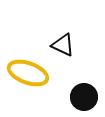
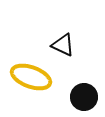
yellow ellipse: moved 3 px right, 4 px down
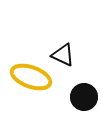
black triangle: moved 10 px down
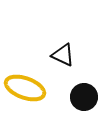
yellow ellipse: moved 6 px left, 11 px down
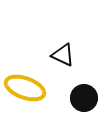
black circle: moved 1 px down
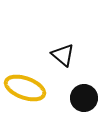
black triangle: rotated 15 degrees clockwise
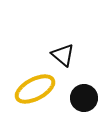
yellow ellipse: moved 10 px right, 1 px down; rotated 48 degrees counterclockwise
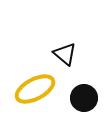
black triangle: moved 2 px right, 1 px up
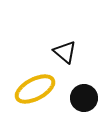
black triangle: moved 2 px up
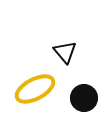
black triangle: rotated 10 degrees clockwise
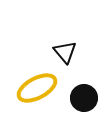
yellow ellipse: moved 2 px right, 1 px up
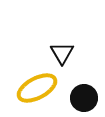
black triangle: moved 3 px left, 1 px down; rotated 10 degrees clockwise
